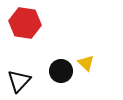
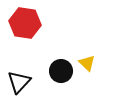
yellow triangle: moved 1 px right
black triangle: moved 1 px down
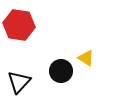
red hexagon: moved 6 px left, 2 px down
yellow triangle: moved 1 px left, 5 px up; rotated 12 degrees counterclockwise
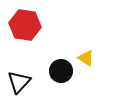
red hexagon: moved 6 px right
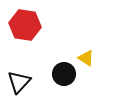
black circle: moved 3 px right, 3 px down
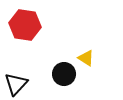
black triangle: moved 3 px left, 2 px down
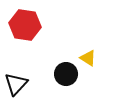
yellow triangle: moved 2 px right
black circle: moved 2 px right
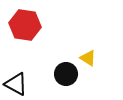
black triangle: rotated 45 degrees counterclockwise
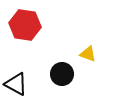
yellow triangle: moved 4 px up; rotated 12 degrees counterclockwise
black circle: moved 4 px left
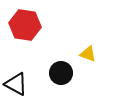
black circle: moved 1 px left, 1 px up
